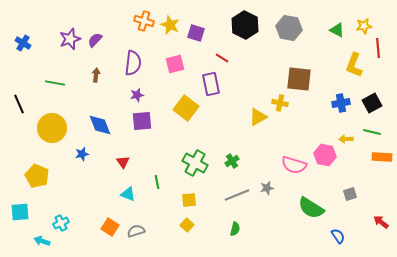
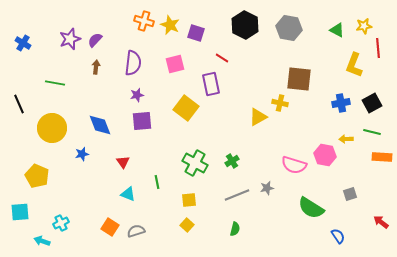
brown arrow at (96, 75): moved 8 px up
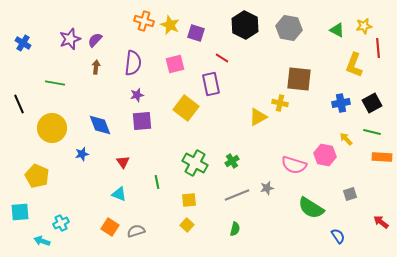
yellow arrow at (346, 139): rotated 48 degrees clockwise
cyan triangle at (128, 194): moved 9 px left
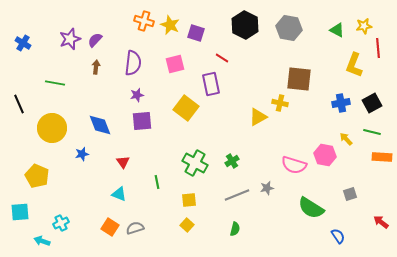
gray semicircle at (136, 231): moved 1 px left, 3 px up
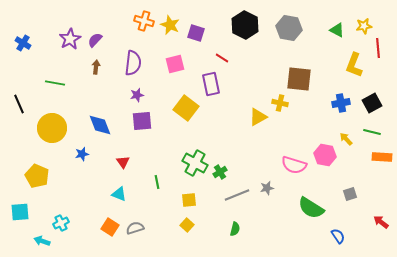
purple star at (70, 39): rotated 10 degrees counterclockwise
green cross at (232, 161): moved 12 px left, 11 px down
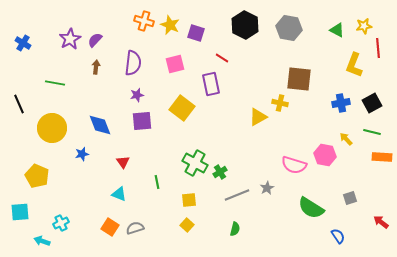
yellow square at (186, 108): moved 4 px left
gray star at (267, 188): rotated 16 degrees counterclockwise
gray square at (350, 194): moved 4 px down
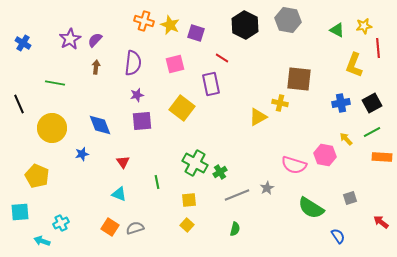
gray hexagon at (289, 28): moved 1 px left, 8 px up
green line at (372, 132): rotated 42 degrees counterclockwise
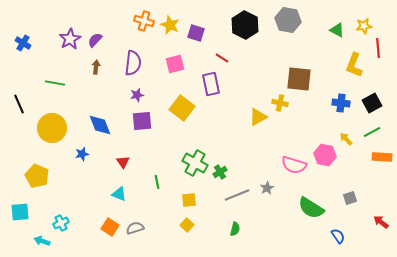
blue cross at (341, 103): rotated 18 degrees clockwise
